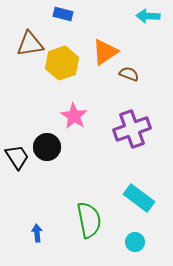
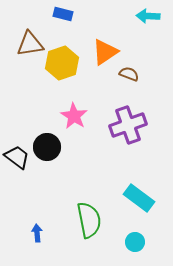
purple cross: moved 4 px left, 4 px up
black trapezoid: rotated 20 degrees counterclockwise
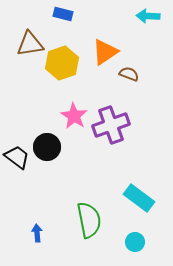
purple cross: moved 17 px left
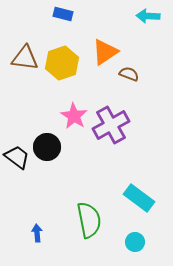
brown triangle: moved 5 px left, 14 px down; rotated 16 degrees clockwise
purple cross: rotated 9 degrees counterclockwise
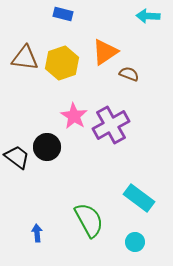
green semicircle: rotated 18 degrees counterclockwise
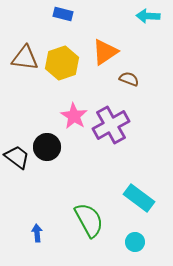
brown semicircle: moved 5 px down
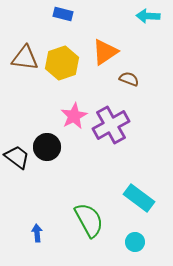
pink star: rotated 12 degrees clockwise
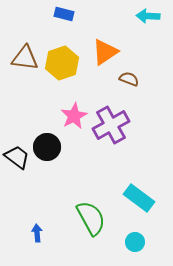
blue rectangle: moved 1 px right
green semicircle: moved 2 px right, 2 px up
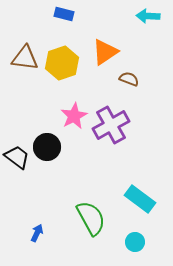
cyan rectangle: moved 1 px right, 1 px down
blue arrow: rotated 30 degrees clockwise
